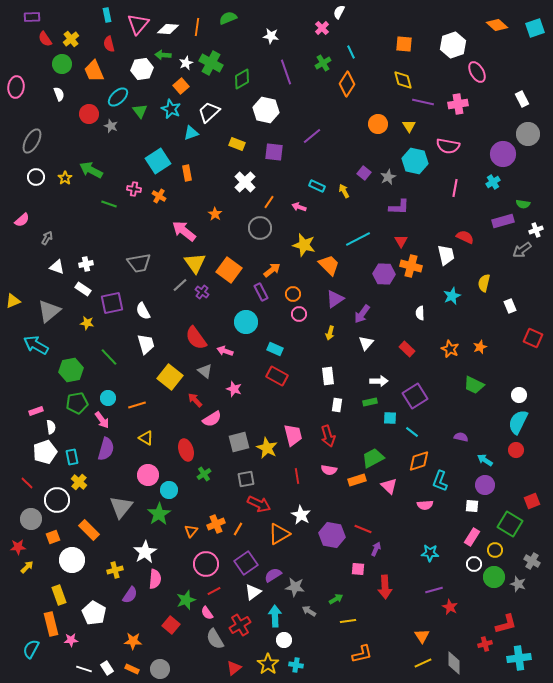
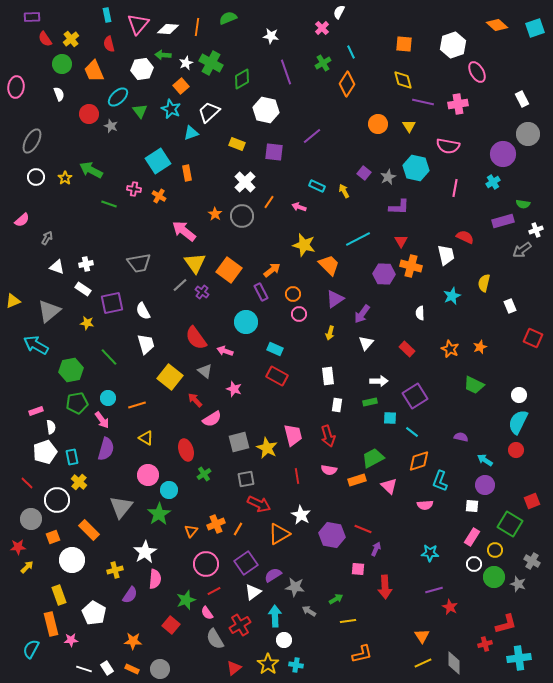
cyan hexagon at (415, 161): moved 1 px right, 7 px down
gray circle at (260, 228): moved 18 px left, 12 px up
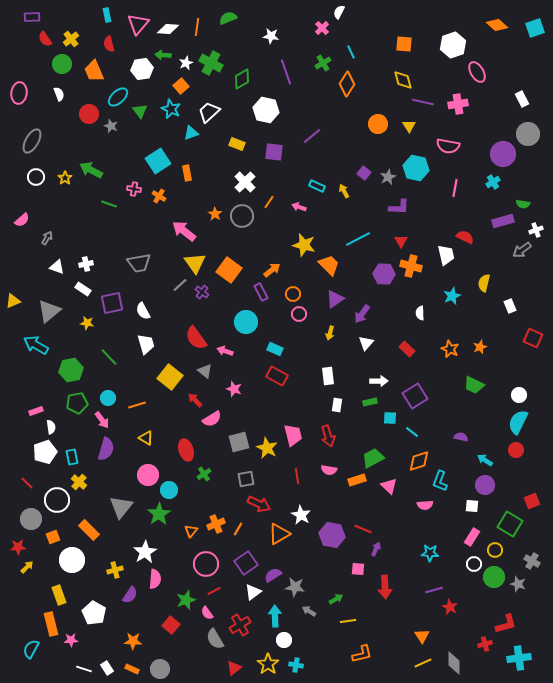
pink ellipse at (16, 87): moved 3 px right, 6 px down
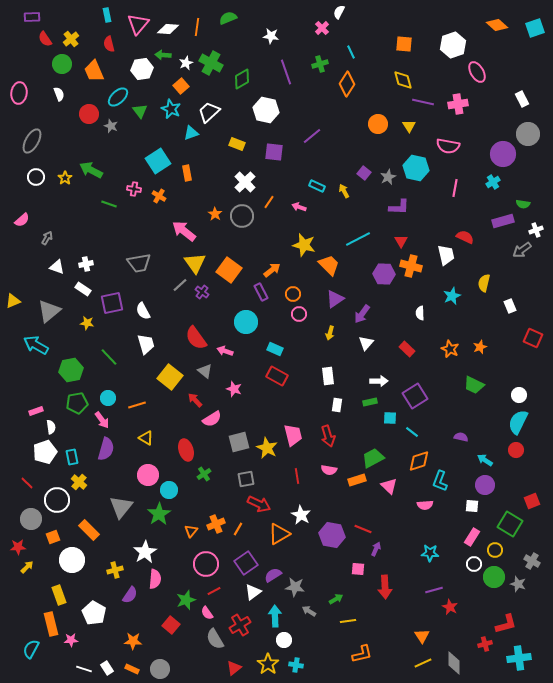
green cross at (323, 63): moved 3 px left, 1 px down; rotated 14 degrees clockwise
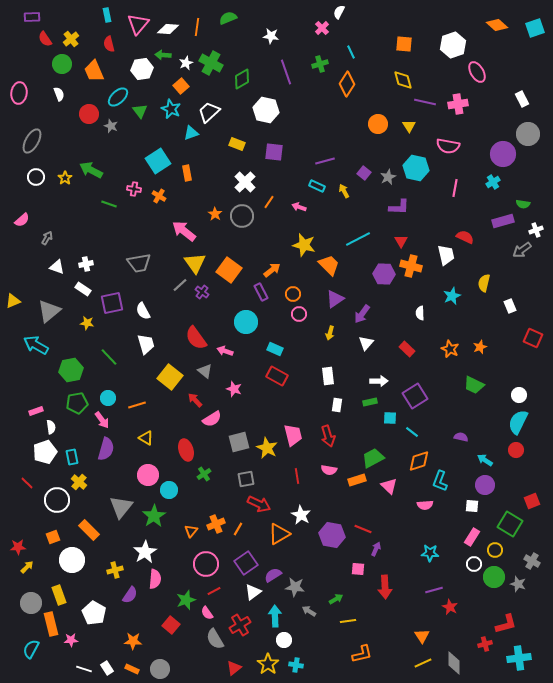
purple line at (423, 102): moved 2 px right
purple line at (312, 136): moved 13 px right, 25 px down; rotated 24 degrees clockwise
green star at (159, 514): moved 5 px left, 2 px down
gray circle at (31, 519): moved 84 px down
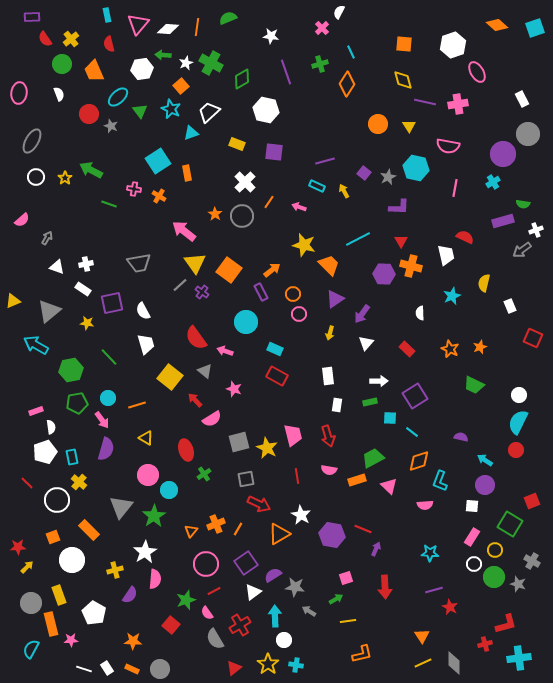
pink square at (358, 569): moved 12 px left, 9 px down; rotated 24 degrees counterclockwise
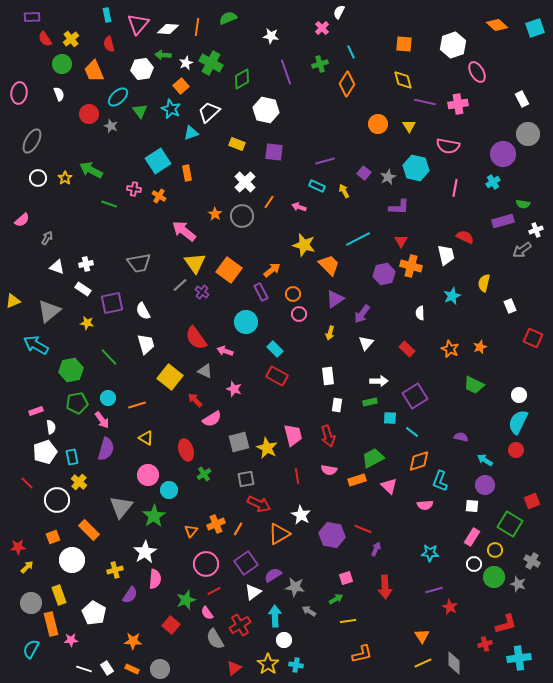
white circle at (36, 177): moved 2 px right, 1 px down
purple hexagon at (384, 274): rotated 15 degrees counterclockwise
cyan rectangle at (275, 349): rotated 21 degrees clockwise
gray triangle at (205, 371): rotated 14 degrees counterclockwise
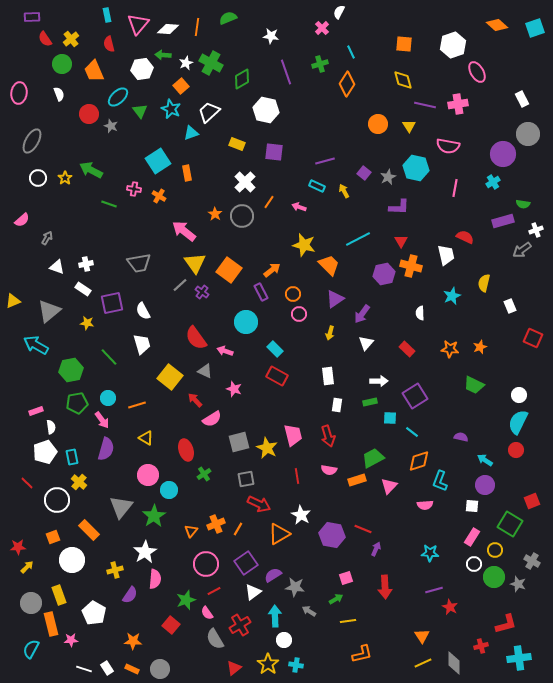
purple line at (425, 102): moved 3 px down
white trapezoid at (146, 344): moved 4 px left
orange star at (450, 349): rotated 18 degrees counterclockwise
pink triangle at (389, 486): rotated 30 degrees clockwise
red cross at (485, 644): moved 4 px left, 2 px down
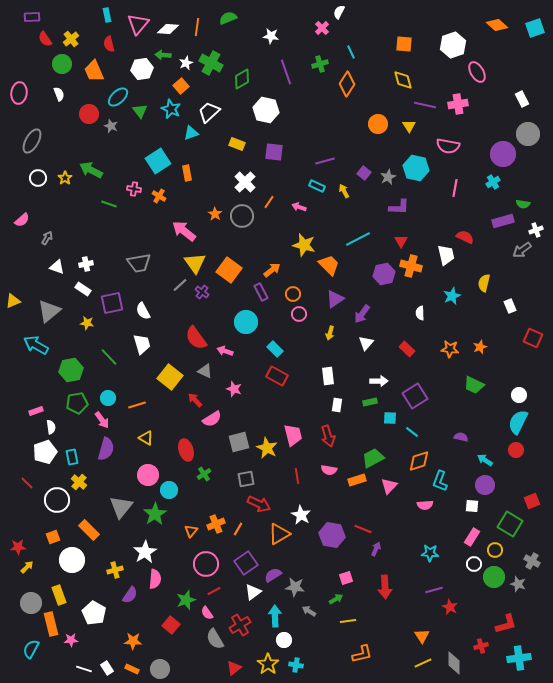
green star at (154, 516): moved 1 px right, 2 px up
